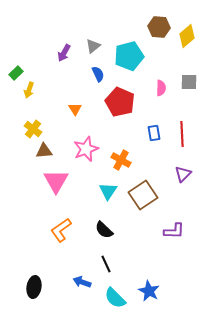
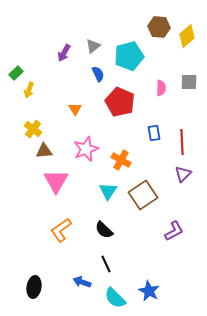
red line: moved 8 px down
purple L-shape: rotated 30 degrees counterclockwise
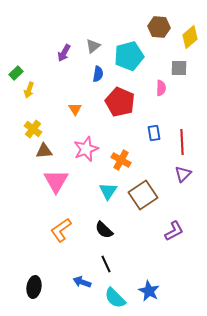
yellow diamond: moved 3 px right, 1 px down
blue semicircle: rotated 35 degrees clockwise
gray square: moved 10 px left, 14 px up
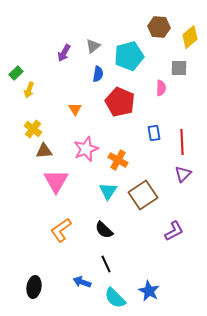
orange cross: moved 3 px left
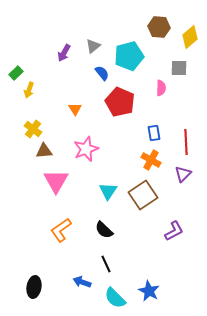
blue semicircle: moved 4 px right, 1 px up; rotated 49 degrees counterclockwise
red line: moved 4 px right
orange cross: moved 33 px right
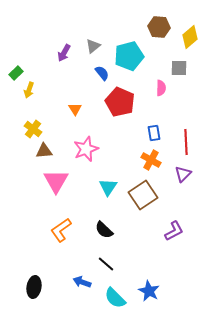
cyan triangle: moved 4 px up
black line: rotated 24 degrees counterclockwise
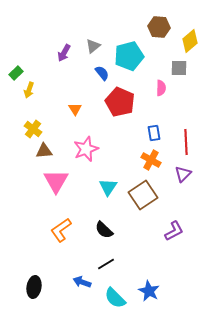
yellow diamond: moved 4 px down
black line: rotated 72 degrees counterclockwise
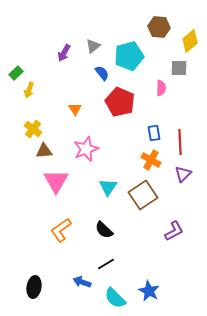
red line: moved 6 px left
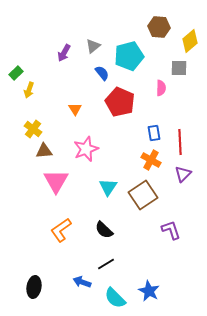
purple L-shape: moved 3 px left, 1 px up; rotated 80 degrees counterclockwise
